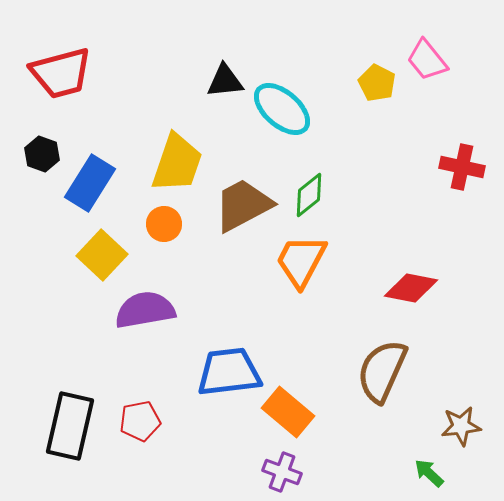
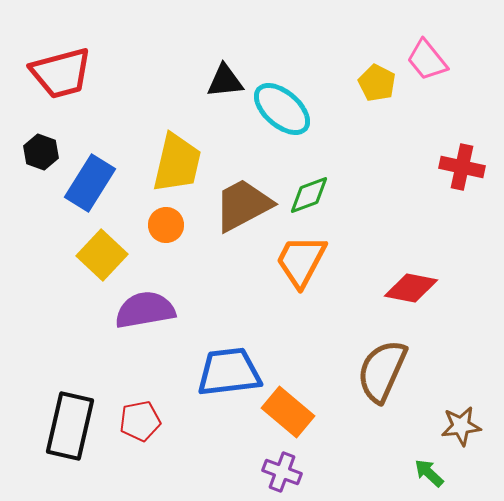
black hexagon: moved 1 px left, 2 px up
yellow trapezoid: rotated 6 degrees counterclockwise
green diamond: rotated 18 degrees clockwise
orange circle: moved 2 px right, 1 px down
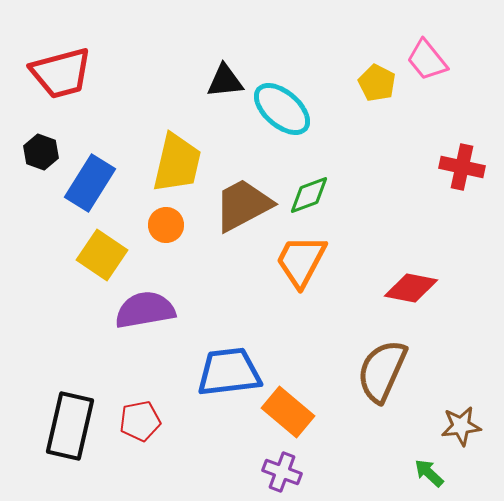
yellow square: rotated 9 degrees counterclockwise
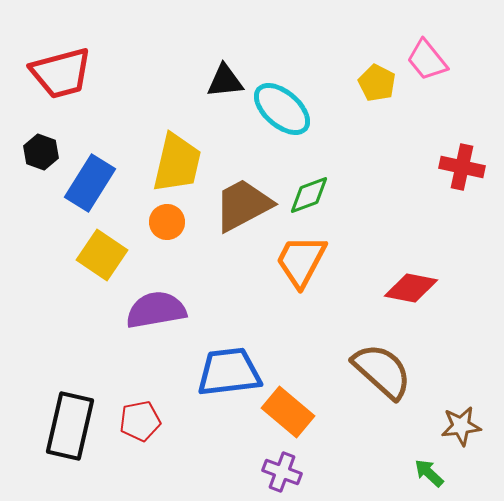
orange circle: moved 1 px right, 3 px up
purple semicircle: moved 11 px right
brown semicircle: rotated 108 degrees clockwise
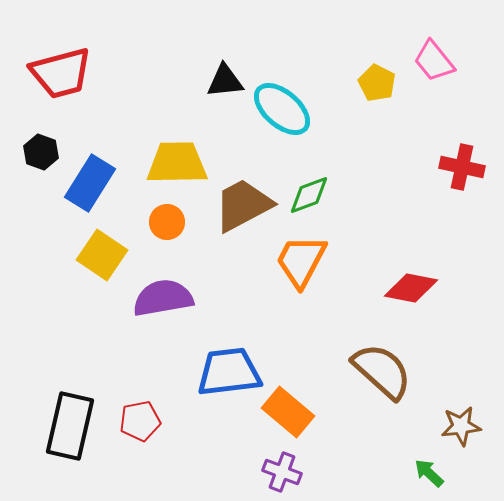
pink trapezoid: moved 7 px right, 1 px down
yellow trapezoid: rotated 104 degrees counterclockwise
purple semicircle: moved 7 px right, 12 px up
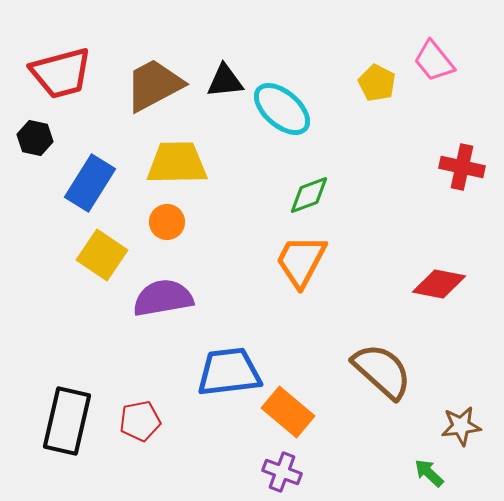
black hexagon: moved 6 px left, 14 px up; rotated 8 degrees counterclockwise
brown trapezoid: moved 89 px left, 120 px up
red diamond: moved 28 px right, 4 px up
black rectangle: moved 3 px left, 5 px up
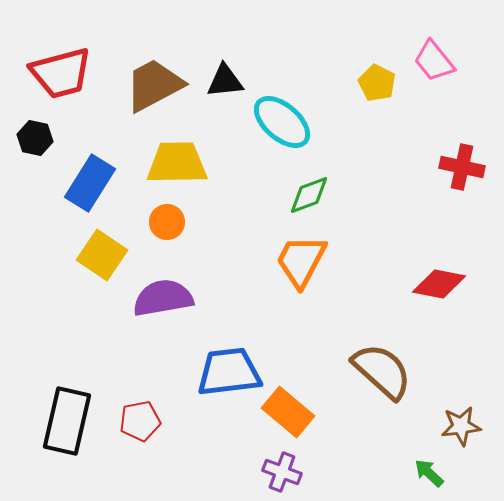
cyan ellipse: moved 13 px down
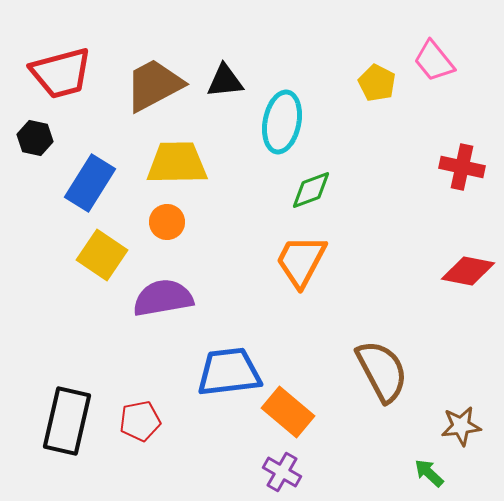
cyan ellipse: rotated 60 degrees clockwise
green diamond: moved 2 px right, 5 px up
red diamond: moved 29 px right, 13 px up
brown semicircle: rotated 20 degrees clockwise
purple cross: rotated 9 degrees clockwise
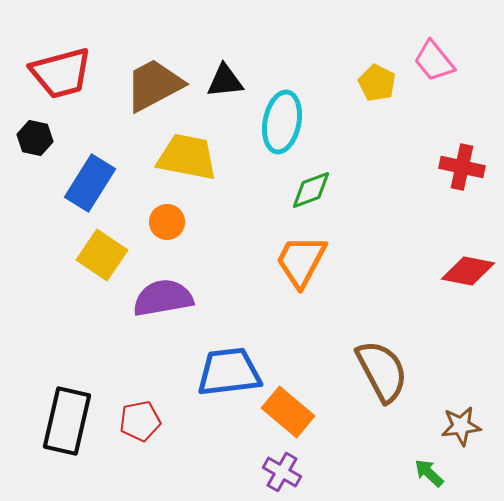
yellow trapezoid: moved 10 px right, 6 px up; rotated 12 degrees clockwise
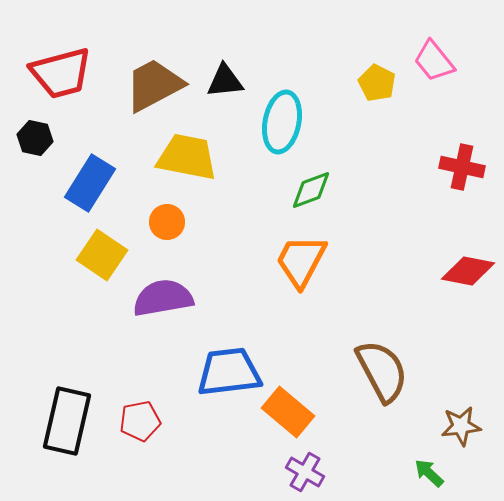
purple cross: moved 23 px right
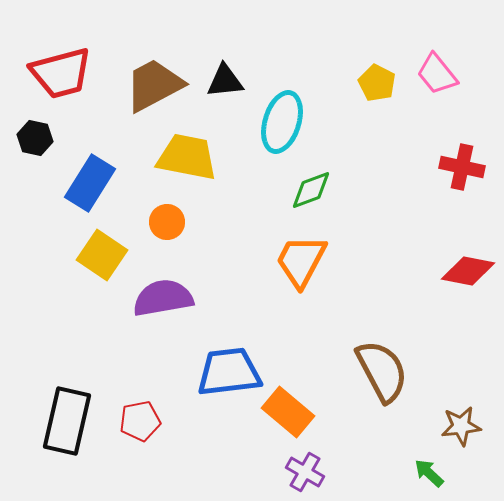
pink trapezoid: moved 3 px right, 13 px down
cyan ellipse: rotated 6 degrees clockwise
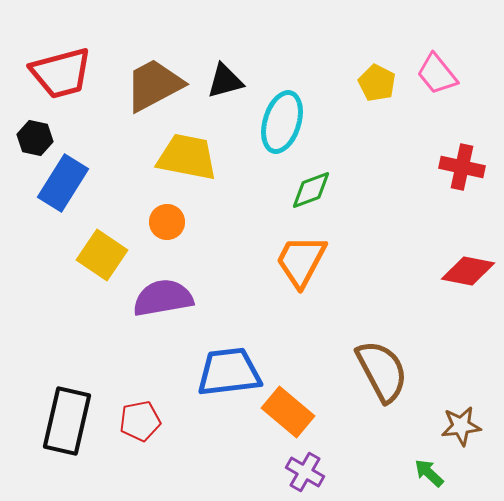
black triangle: rotated 9 degrees counterclockwise
blue rectangle: moved 27 px left
